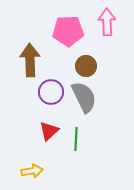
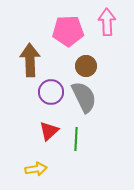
yellow arrow: moved 4 px right, 2 px up
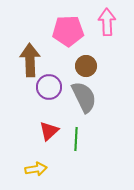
purple circle: moved 2 px left, 5 px up
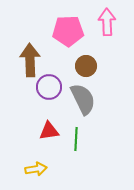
gray semicircle: moved 1 px left, 2 px down
red triangle: rotated 35 degrees clockwise
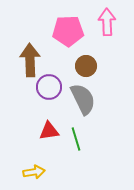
green line: rotated 20 degrees counterclockwise
yellow arrow: moved 2 px left, 3 px down
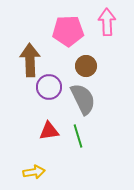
green line: moved 2 px right, 3 px up
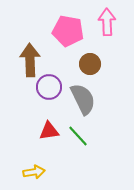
pink pentagon: rotated 12 degrees clockwise
brown circle: moved 4 px right, 2 px up
green line: rotated 25 degrees counterclockwise
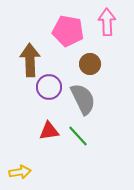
yellow arrow: moved 14 px left
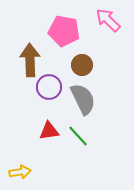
pink arrow: moved 1 px right, 2 px up; rotated 44 degrees counterclockwise
pink pentagon: moved 4 px left
brown circle: moved 8 px left, 1 px down
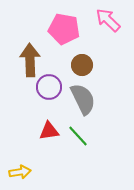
pink pentagon: moved 2 px up
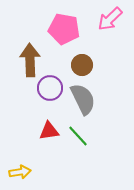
pink arrow: moved 2 px right, 1 px up; rotated 88 degrees counterclockwise
purple circle: moved 1 px right, 1 px down
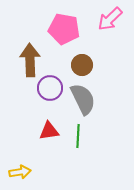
green line: rotated 45 degrees clockwise
